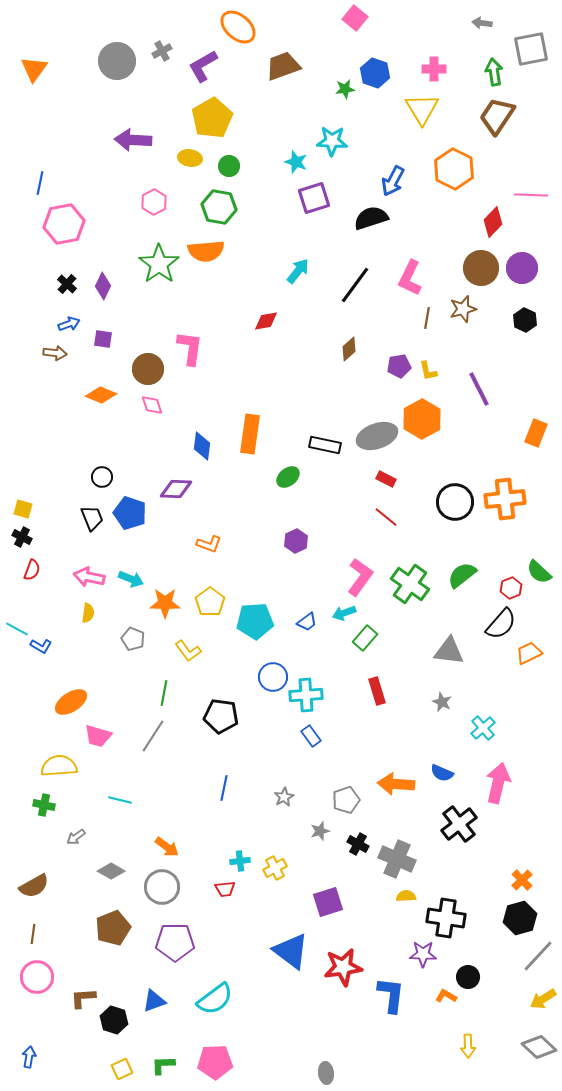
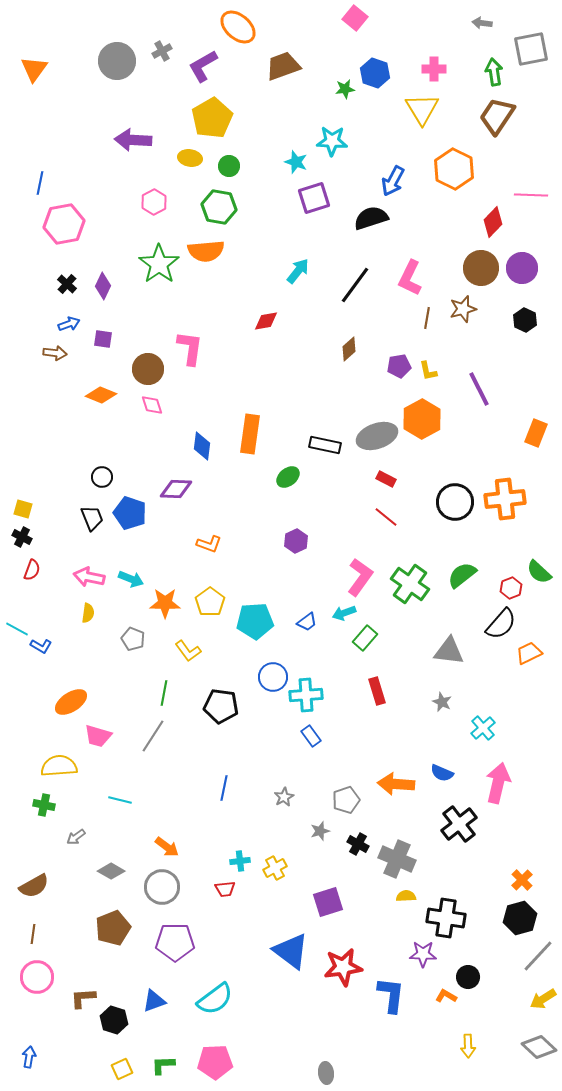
black pentagon at (221, 716): moved 10 px up
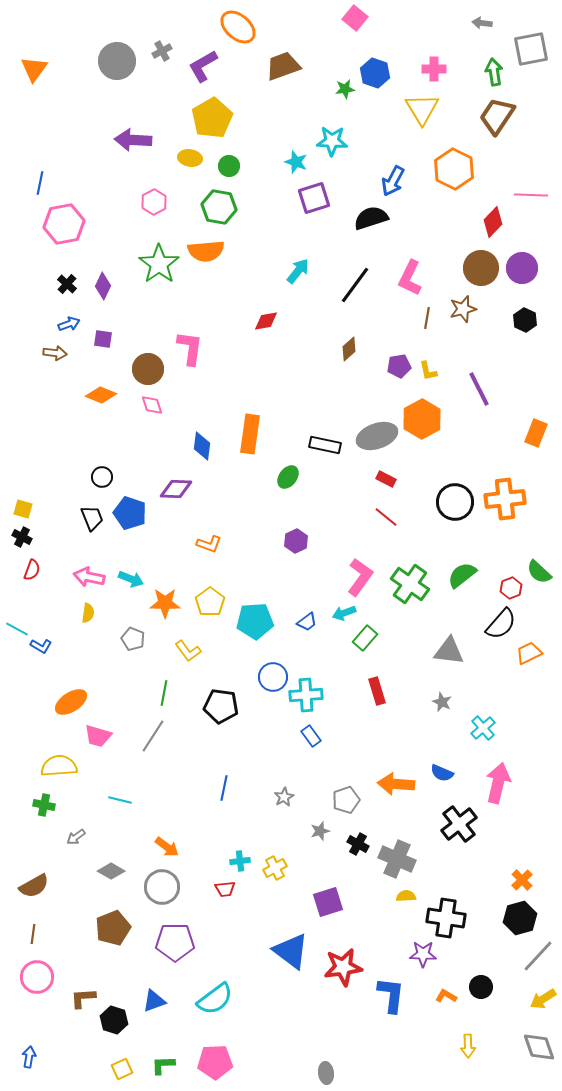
green ellipse at (288, 477): rotated 15 degrees counterclockwise
black circle at (468, 977): moved 13 px right, 10 px down
gray diamond at (539, 1047): rotated 28 degrees clockwise
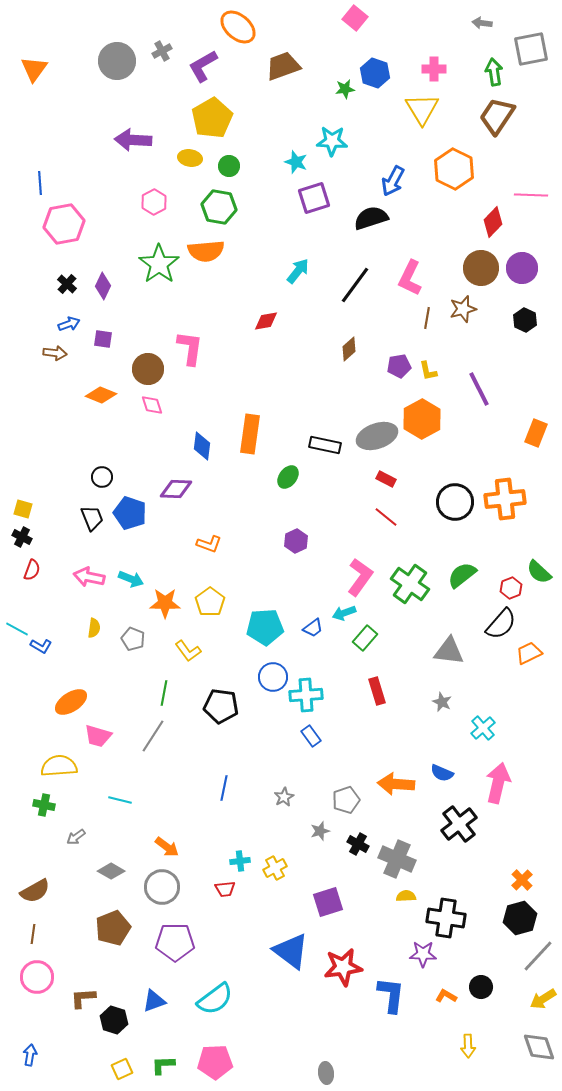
blue line at (40, 183): rotated 15 degrees counterclockwise
yellow semicircle at (88, 613): moved 6 px right, 15 px down
cyan pentagon at (255, 621): moved 10 px right, 6 px down
blue trapezoid at (307, 622): moved 6 px right, 6 px down
brown semicircle at (34, 886): moved 1 px right, 5 px down
blue arrow at (29, 1057): moved 1 px right, 2 px up
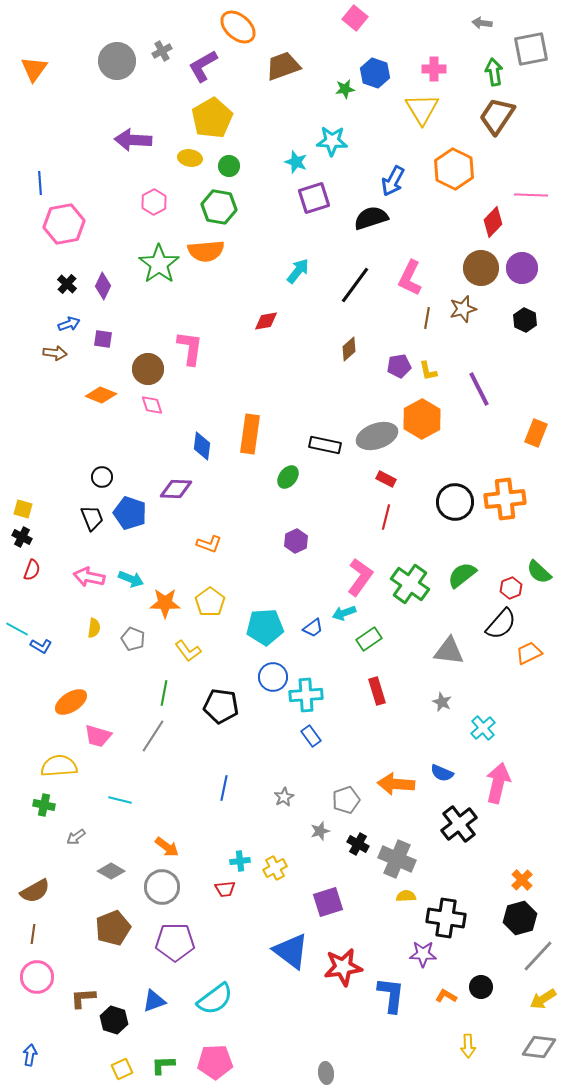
red line at (386, 517): rotated 65 degrees clockwise
green rectangle at (365, 638): moved 4 px right, 1 px down; rotated 15 degrees clockwise
gray diamond at (539, 1047): rotated 64 degrees counterclockwise
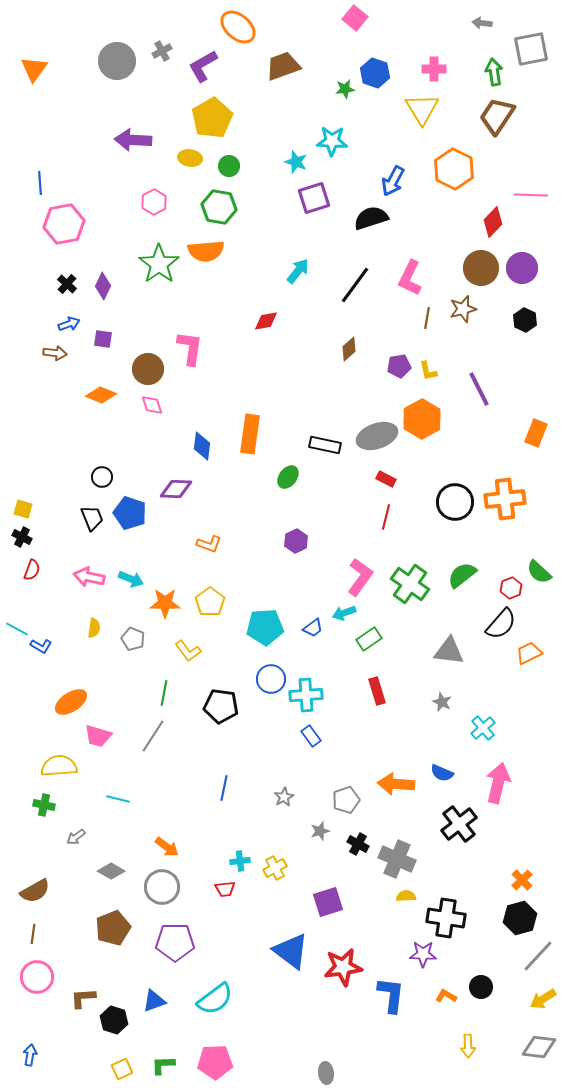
blue circle at (273, 677): moved 2 px left, 2 px down
cyan line at (120, 800): moved 2 px left, 1 px up
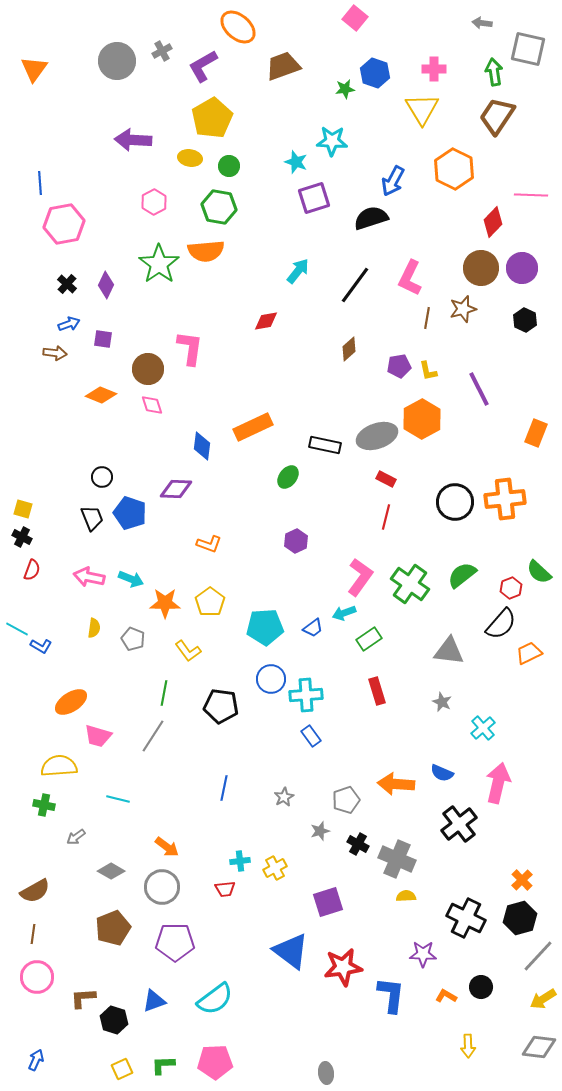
gray square at (531, 49): moved 3 px left; rotated 24 degrees clockwise
purple diamond at (103, 286): moved 3 px right, 1 px up
orange rectangle at (250, 434): moved 3 px right, 7 px up; rotated 57 degrees clockwise
black cross at (446, 918): moved 20 px right; rotated 18 degrees clockwise
blue arrow at (30, 1055): moved 6 px right, 5 px down; rotated 15 degrees clockwise
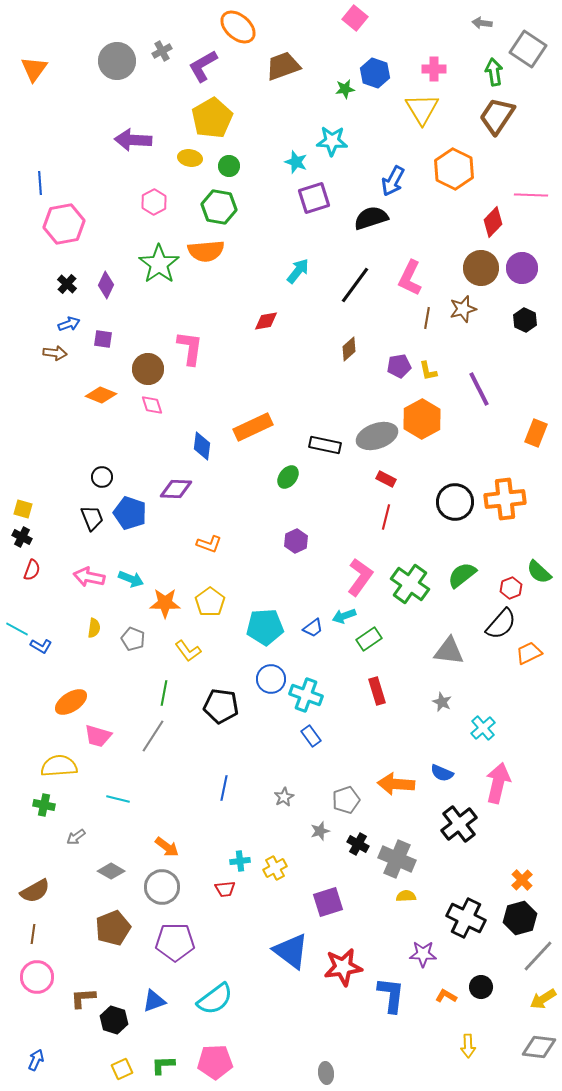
gray square at (528, 49): rotated 21 degrees clockwise
cyan arrow at (344, 613): moved 3 px down
cyan cross at (306, 695): rotated 24 degrees clockwise
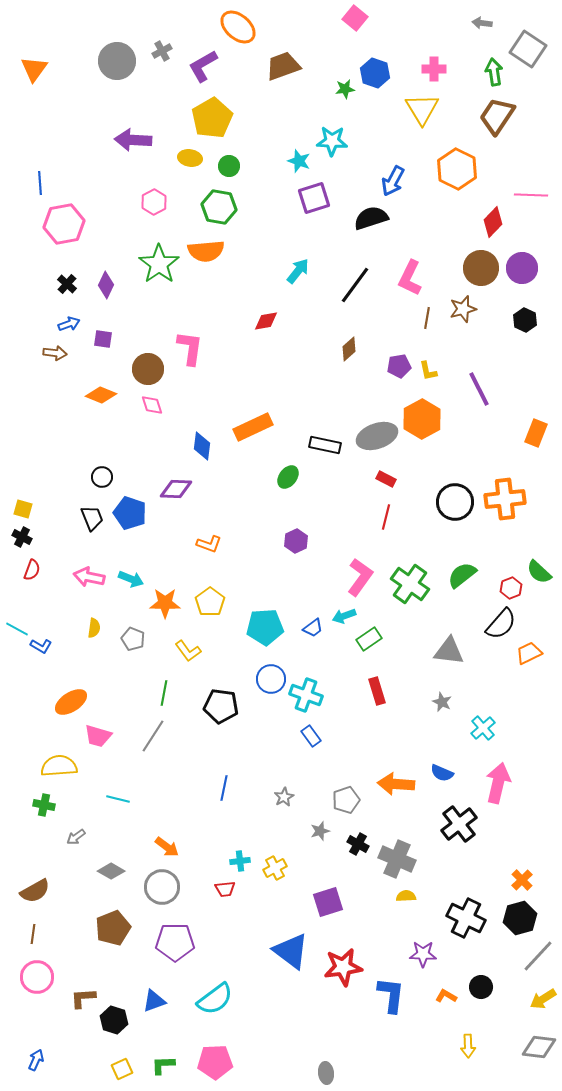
cyan star at (296, 162): moved 3 px right, 1 px up
orange hexagon at (454, 169): moved 3 px right
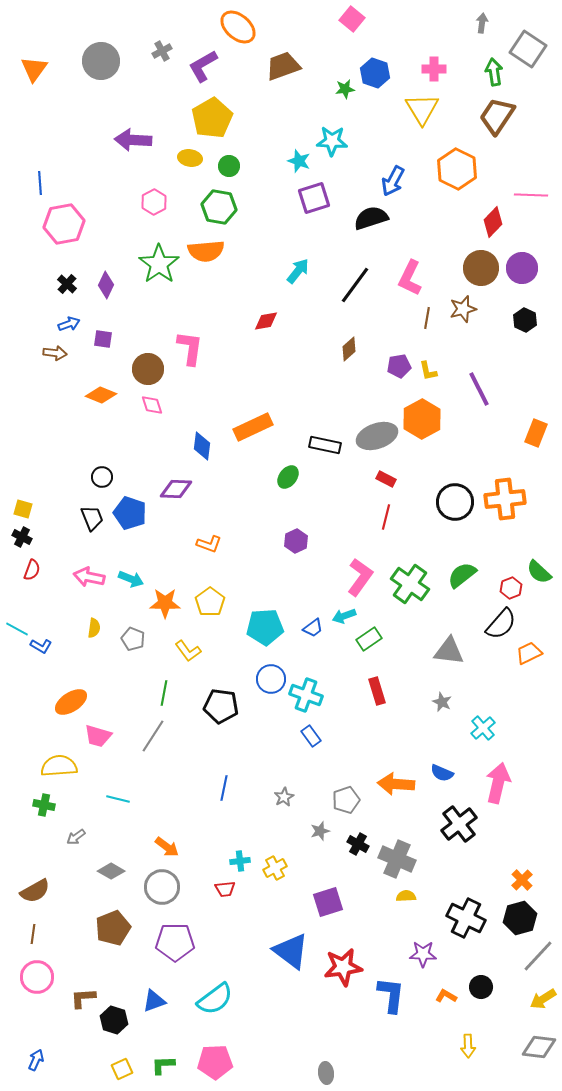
pink square at (355, 18): moved 3 px left, 1 px down
gray arrow at (482, 23): rotated 90 degrees clockwise
gray circle at (117, 61): moved 16 px left
